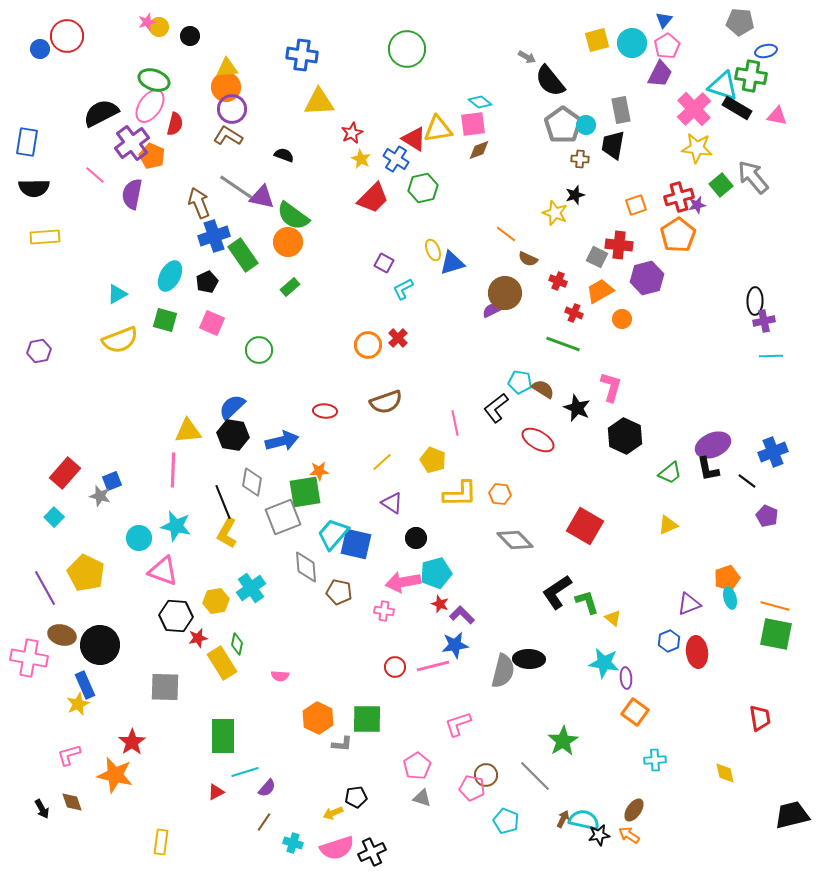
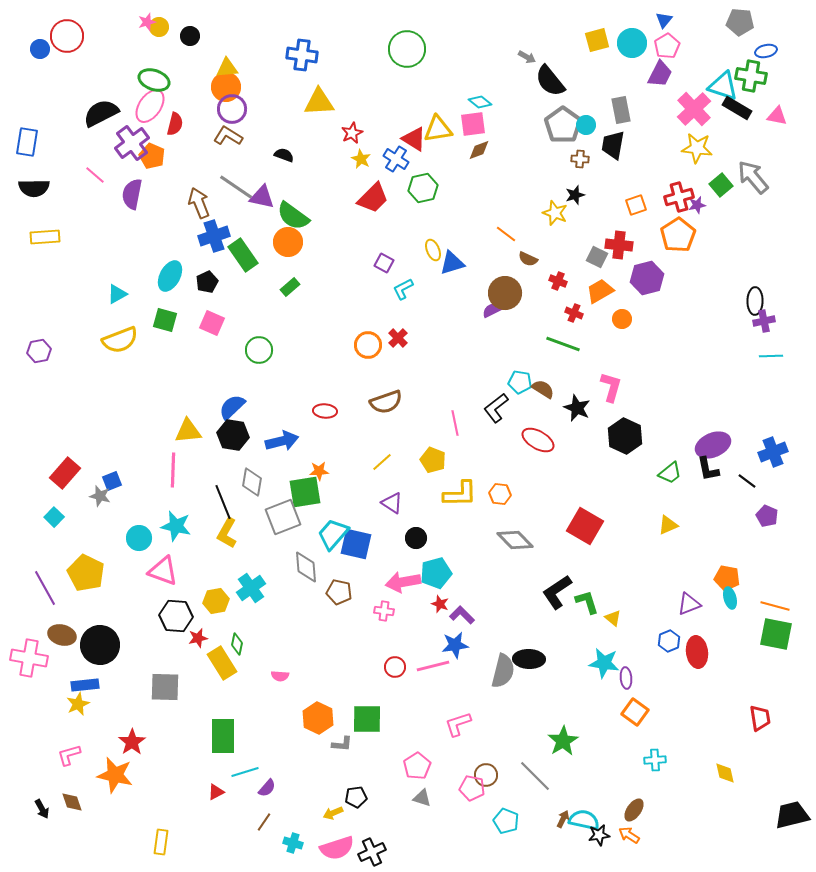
orange pentagon at (727, 578): rotated 30 degrees clockwise
blue rectangle at (85, 685): rotated 72 degrees counterclockwise
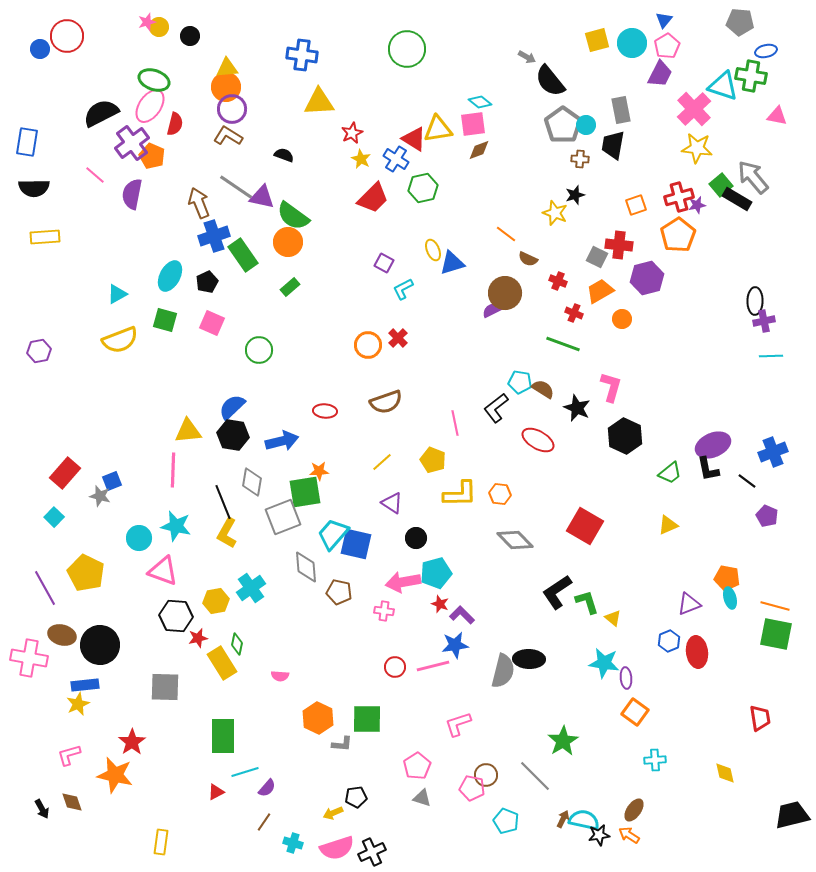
black rectangle at (737, 108): moved 91 px down
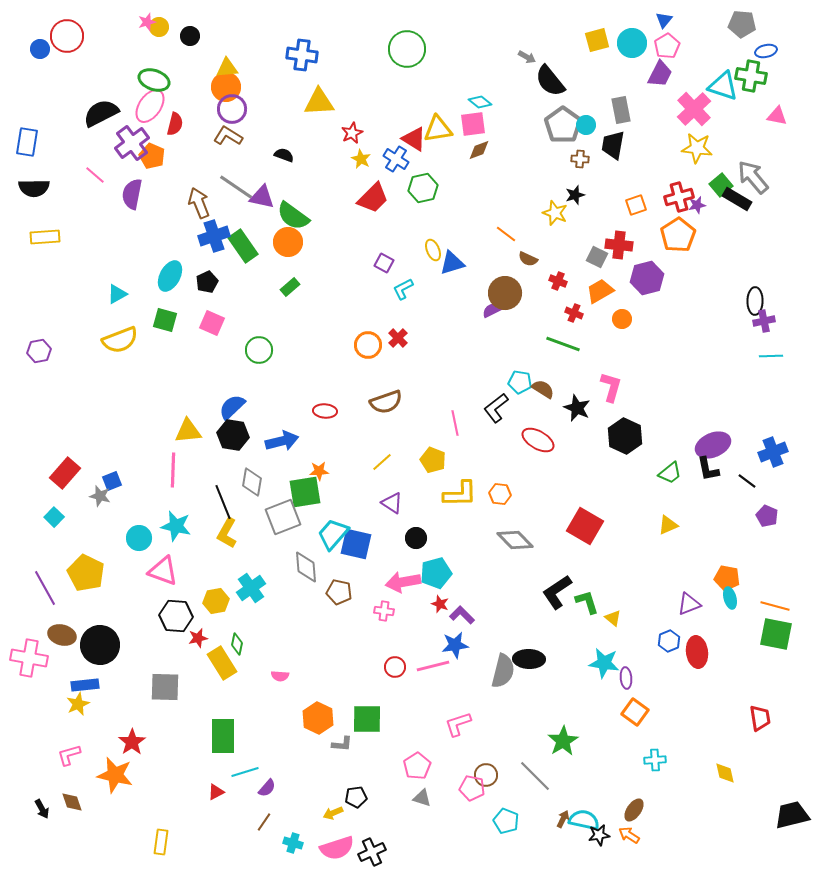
gray pentagon at (740, 22): moved 2 px right, 2 px down
green rectangle at (243, 255): moved 9 px up
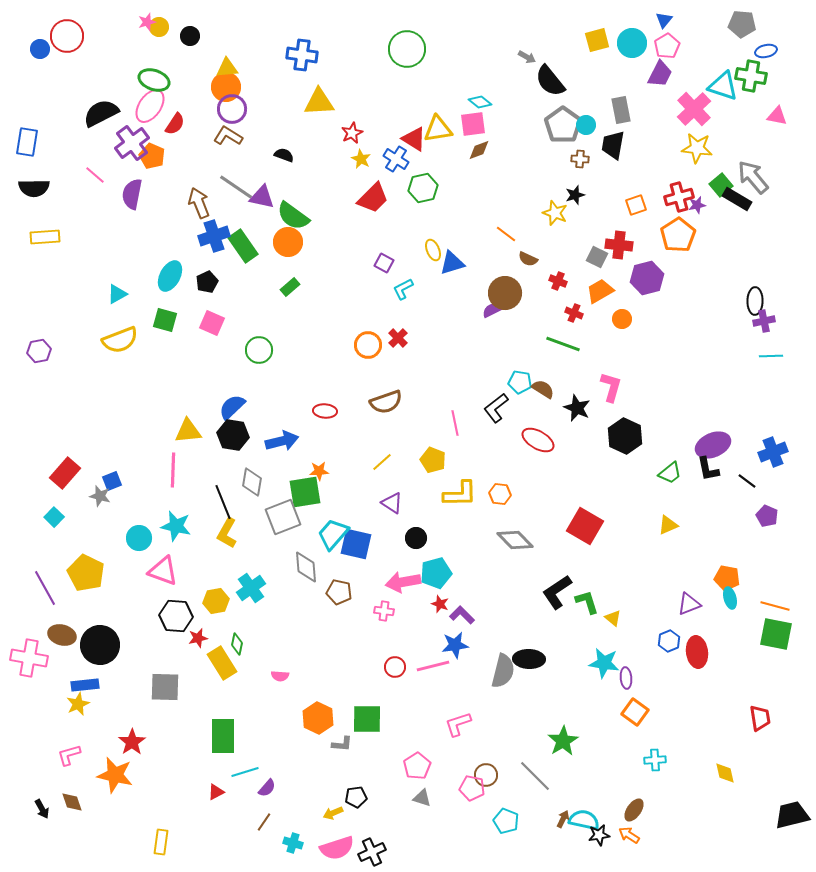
red semicircle at (175, 124): rotated 20 degrees clockwise
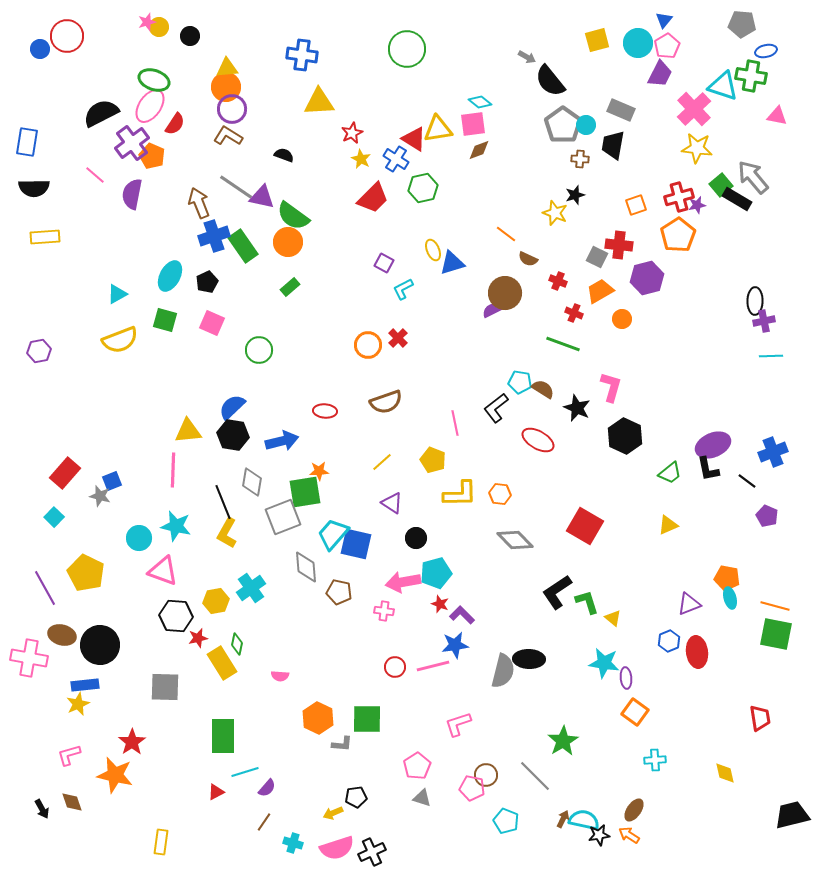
cyan circle at (632, 43): moved 6 px right
gray rectangle at (621, 110): rotated 56 degrees counterclockwise
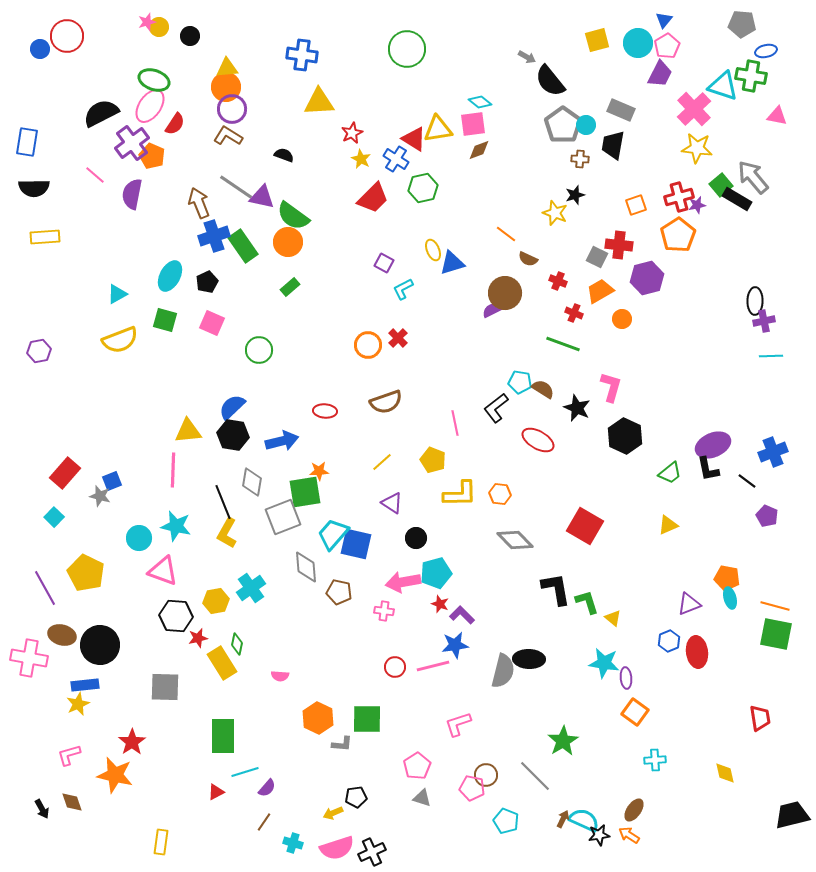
black L-shape at (557, 592): moved 1 px left, 3 px up; rotated 114 degrees clockwise
cyan semicircle at (584, 820): rotated 12 degrees clockwise
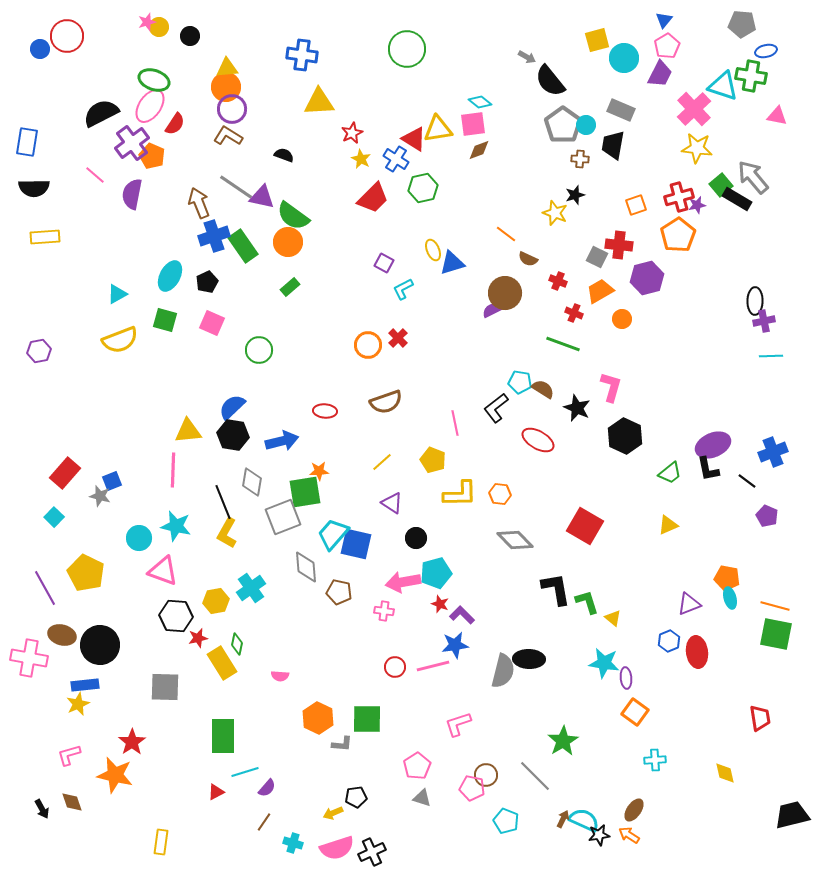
cyan circle at (638, 43): moved 14 px left, 15 px down
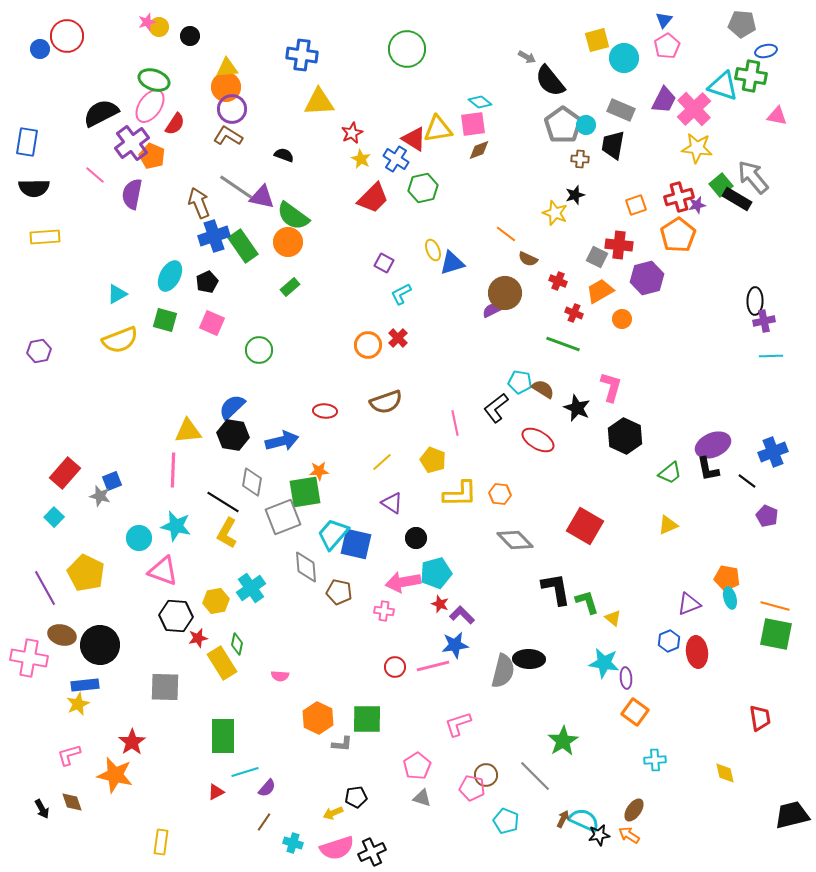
purple trapezoid at (660, 74): moved 4 px right, 26 px down
cyan L-shape at (403, 289): moved 2 px left, 5 px down
black line at (223, 502): rotated 36 degrees counterclockwise
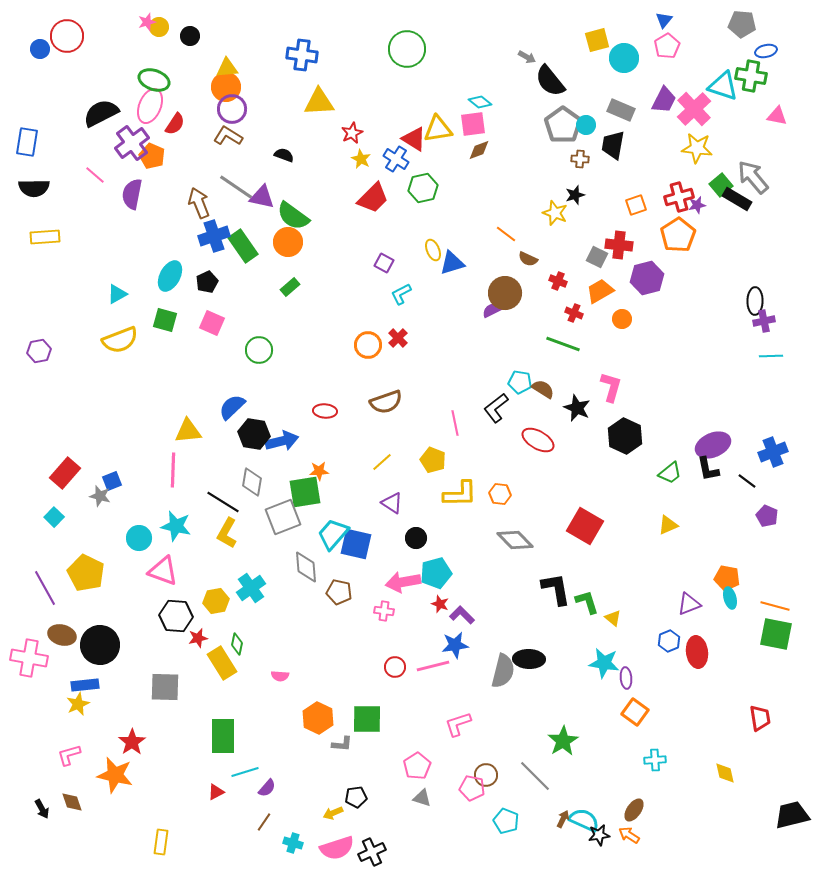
pink ellipse at (150, 106): rotated 12 degrees counterclockwise
black hexagon at (233, 435): moved 21 px right, 1 px up
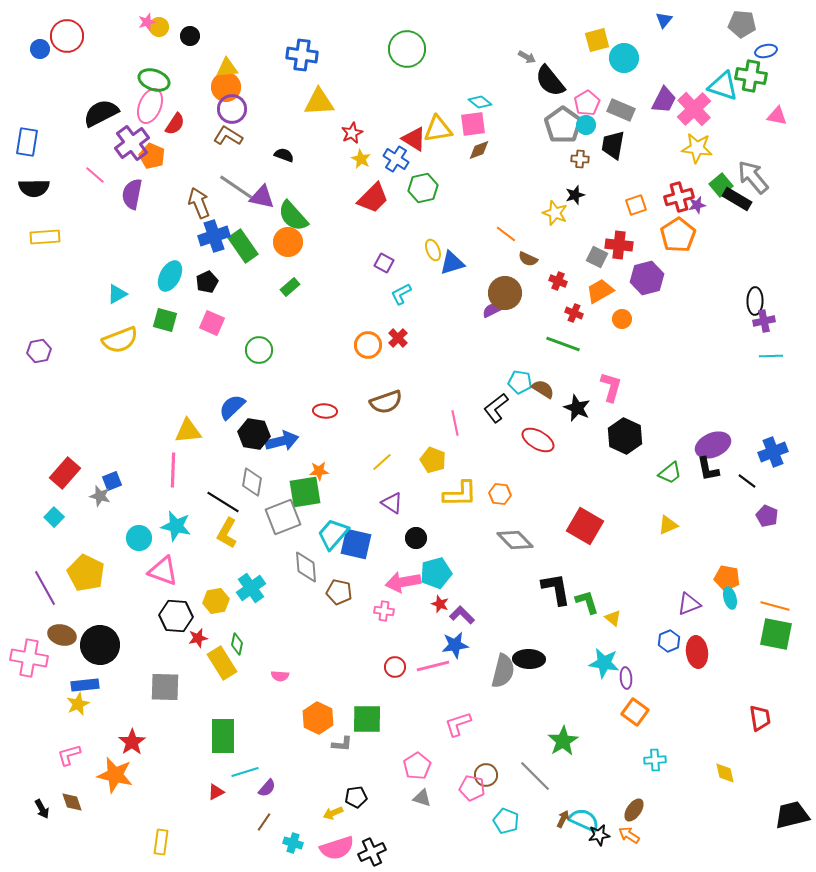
pink pentagon at (667, 46): moved 80 px left, 57 px down
green semicircle at (293, 216): rotated 12 degrees clockwise
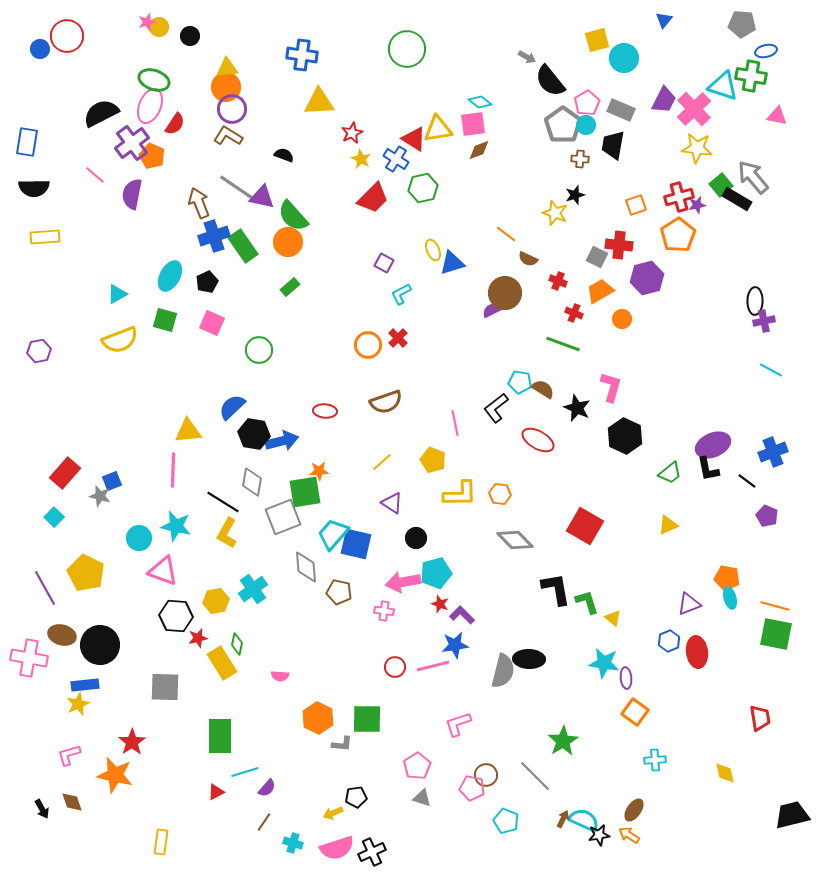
cyan line at (771, 356): moved 14 px down; rotated 30 degrees clockwise
cyan cross at (251, 588): moved 2 px right, 1 px down
green rectangle at (223, 736): moved 3 px left
